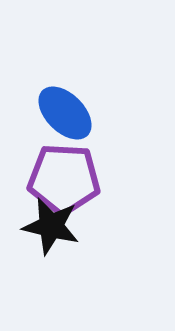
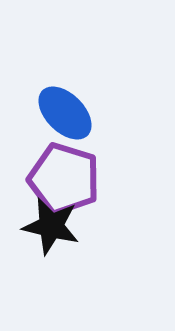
purple pentagon: rotated 14 degrees clockwise
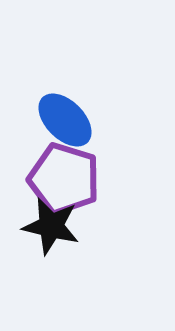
blue ellipse: moved 7 px down
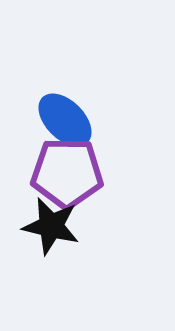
purple pentagon: moved 3 px right, 6 px up; rotated 16 degrees counterclockwise
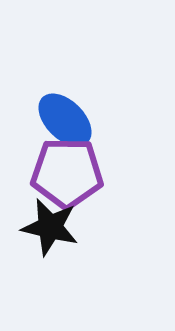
black star: moved 1 px left, 1 px down
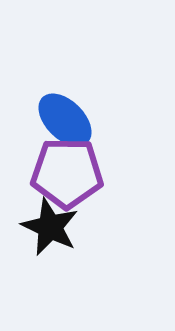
black star: rotated 12 degrees clockwise
